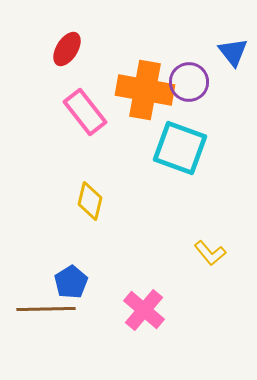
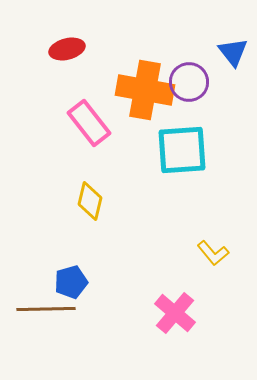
red ellipse: rotated 44 degrees clockwise
pink rectangle: moved 4 px right, 11 px down
cyan square: moved 2 px right, 2 px down; rotated 24 degrees counterclockwise
yellow L-shape: moved 3 px right
blue pentagon: rotated 16 degrees clockwise
pink cross: moved 31 px right, 3 px down
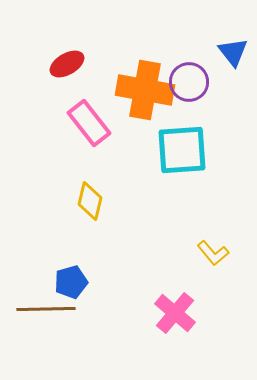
red ellipse: moved 15 px down; rotated 16 degrees counterclockwise
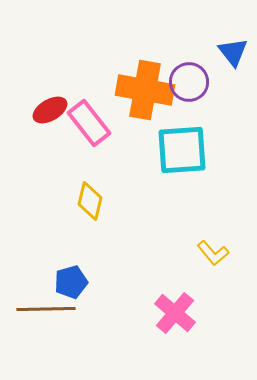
red ellipse: moved 17 px left, 46 px down
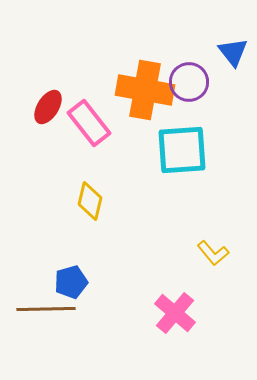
red ellipse: moved 2 px left, 3 px up; rotated 28 degrees counterclockwise
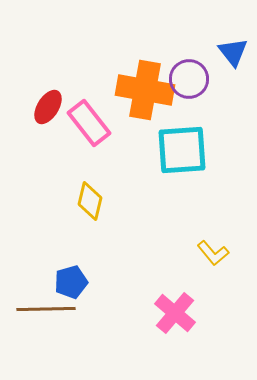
purple circle: moved 3 px up
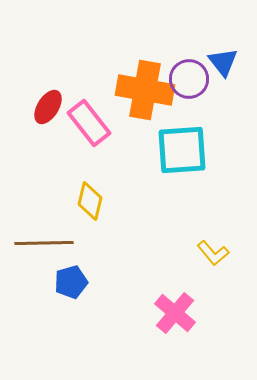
blue triangle: moved 10 px left, 10 px down
brown line: moved 2 px left, 66 px up
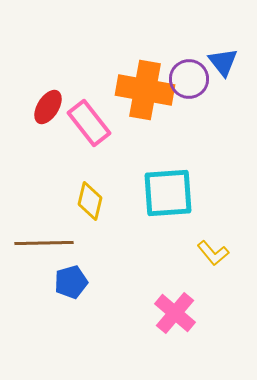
cyan square: moved 14 px left, 43 px down
